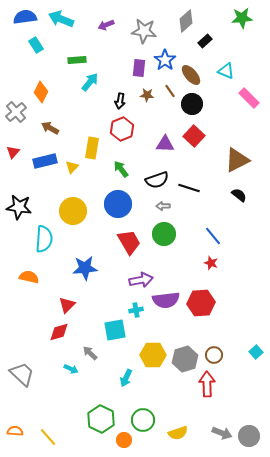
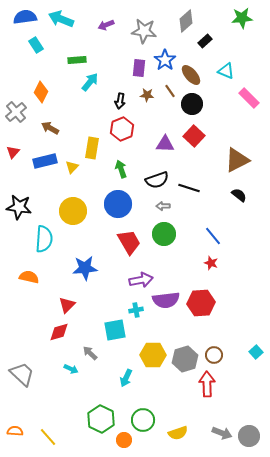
green arrow at (121, 169): rotated 18 degrees clockwise
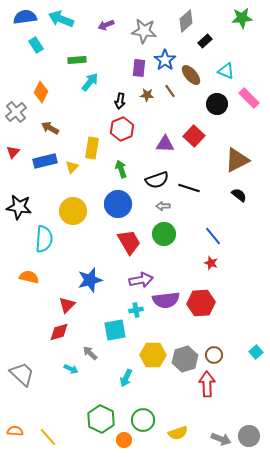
black circle at (192, 104): moved 25 px right
blue star at (85, 268): moved 5 px right, 12 px down; rotated 10 degrees counterclockwise
gray arrow at (222, 433): moved 1 px left, 6 px down
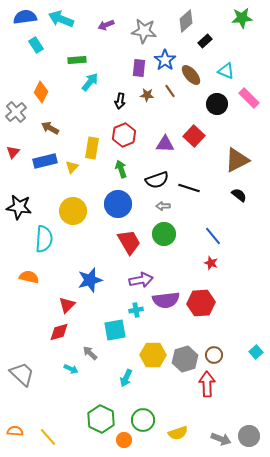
red hexagon at (122, 129): moved 2 px right, 6 px down
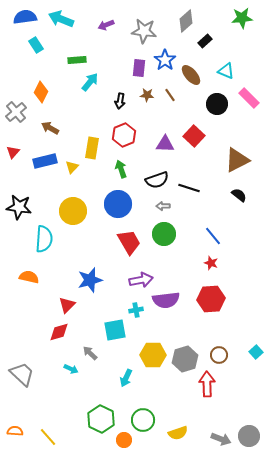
brown line at (170, 91): moved 4 px down
red hexagon at (201, 303): moved 10 px right, 4 px up
brown circle at (214, 355): moved 5 px right
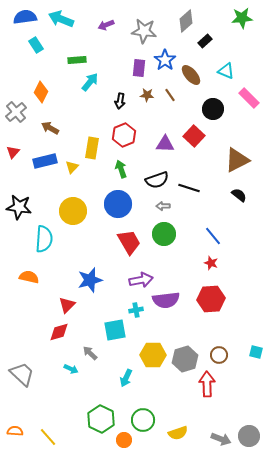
black circle at (217, 104): moved 4 px left, 5 px down
cyan square at (256, 352): rotated 32 degrees counterclockwise
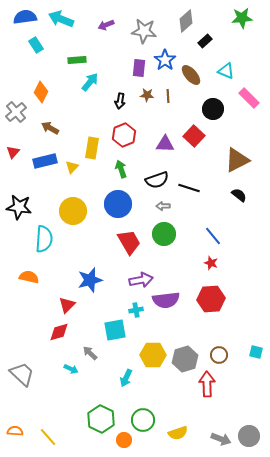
brown line at (170, 95): moved 2 px left, 1 px down; rotated 32 degrees clockwise
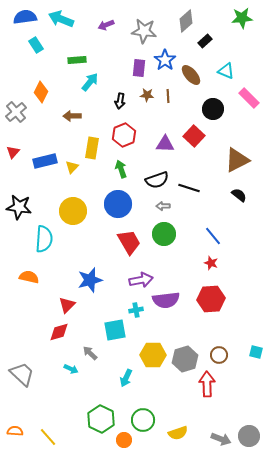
brown arrow at (50, 128): moved 22 px right, 12 px up; rotated 30 degrees counterclockwise
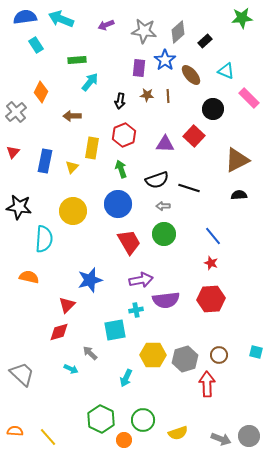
gray diamond at (186, 21): moved 8 px left, 11 px down
blue rectangle at (45, 161): rotated 65 degrees counterclockwise
black semicircle at (239, 195): rotated 42 degrees counterclockwise
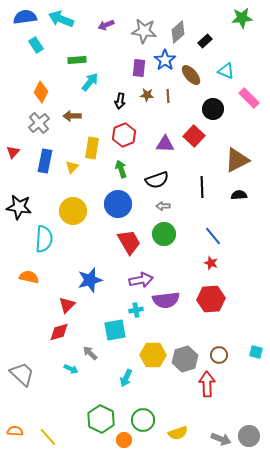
gray cross at (16, 112): moved 23 px right, 11 px down
black line at (189, 188): moved 13 px right, 1 px up; rotated 70 degrees clockwise
